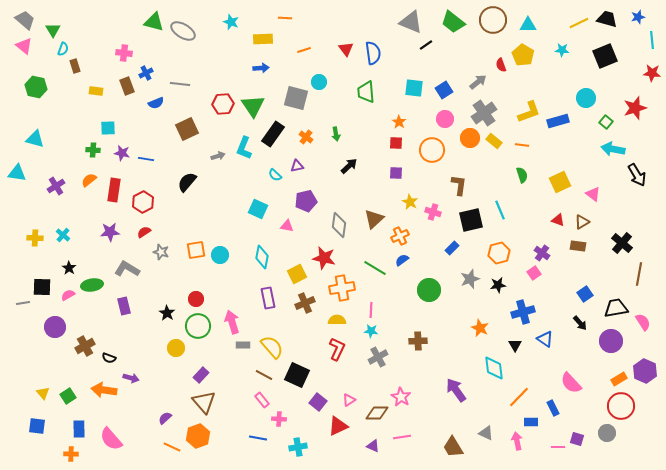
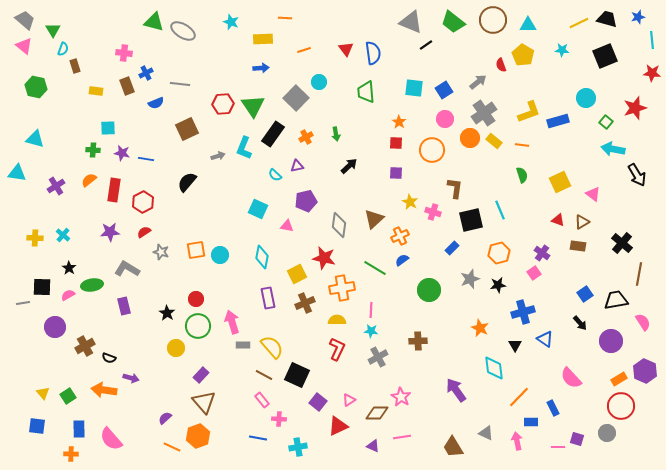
gray square at (296, 98): rotated 30 degrees clockwise
orange cross at (306, 137): rotated 24 degrees clockwise
brown L-shape at (459, 185): moved 4 px left, 3 px down
black trapezoid at (616, 308): moved 8 px up
pink semicircle at (571, 383): moved 5 px up
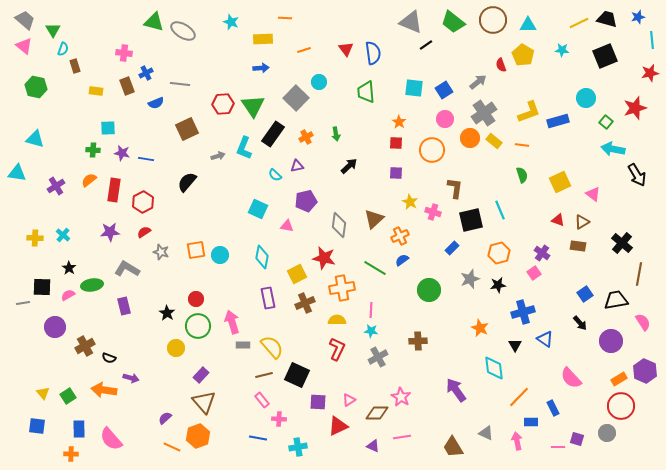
red star at (652, 73): moved 2 px left; rotated 18 degrees counterclockwise
brown line at (264, 375): rotated 42 degrees counterclockwise
purple square at (318, 402): rotated 36 degrees counterclockwise
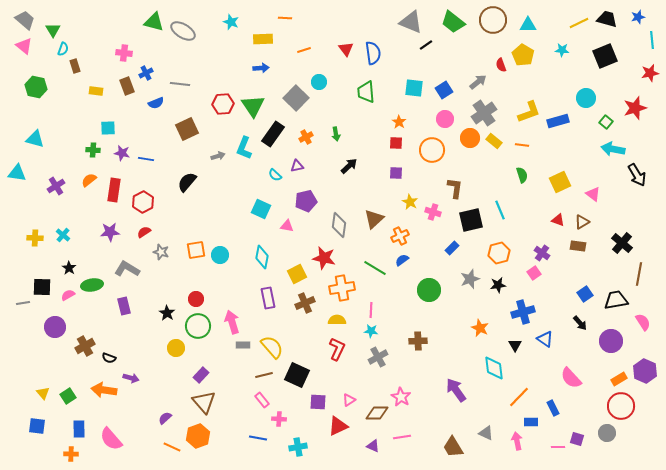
cyan square at (258, 209): moved 3 px right
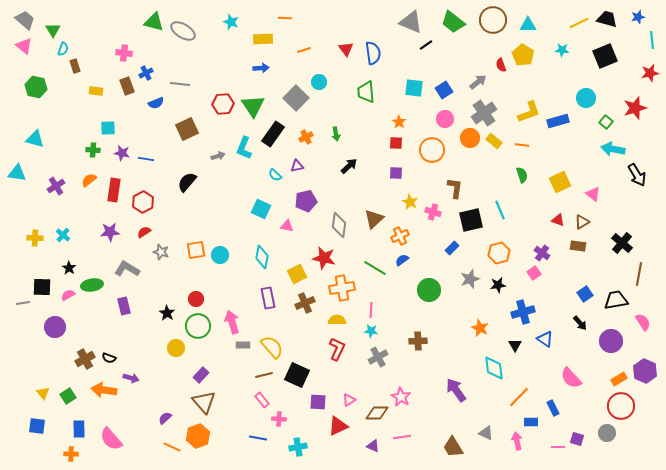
brown cross at (85, 346): moved 13 px down
